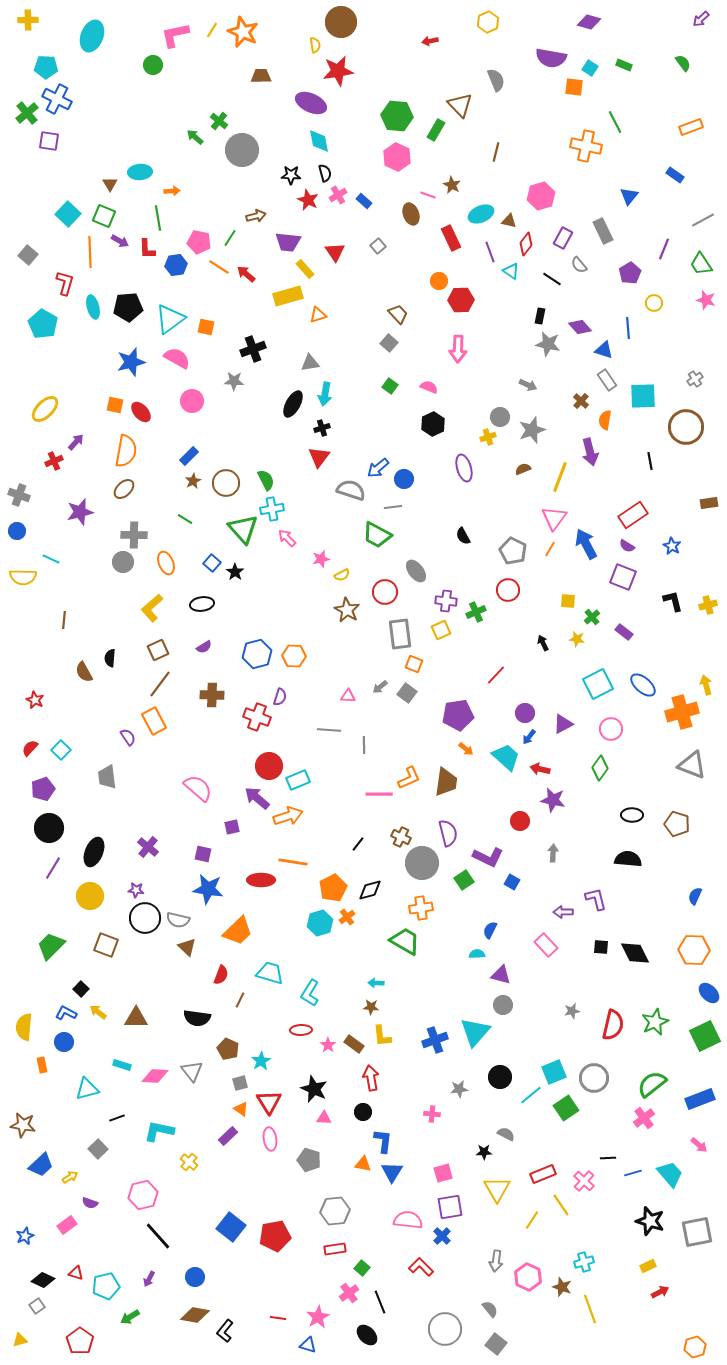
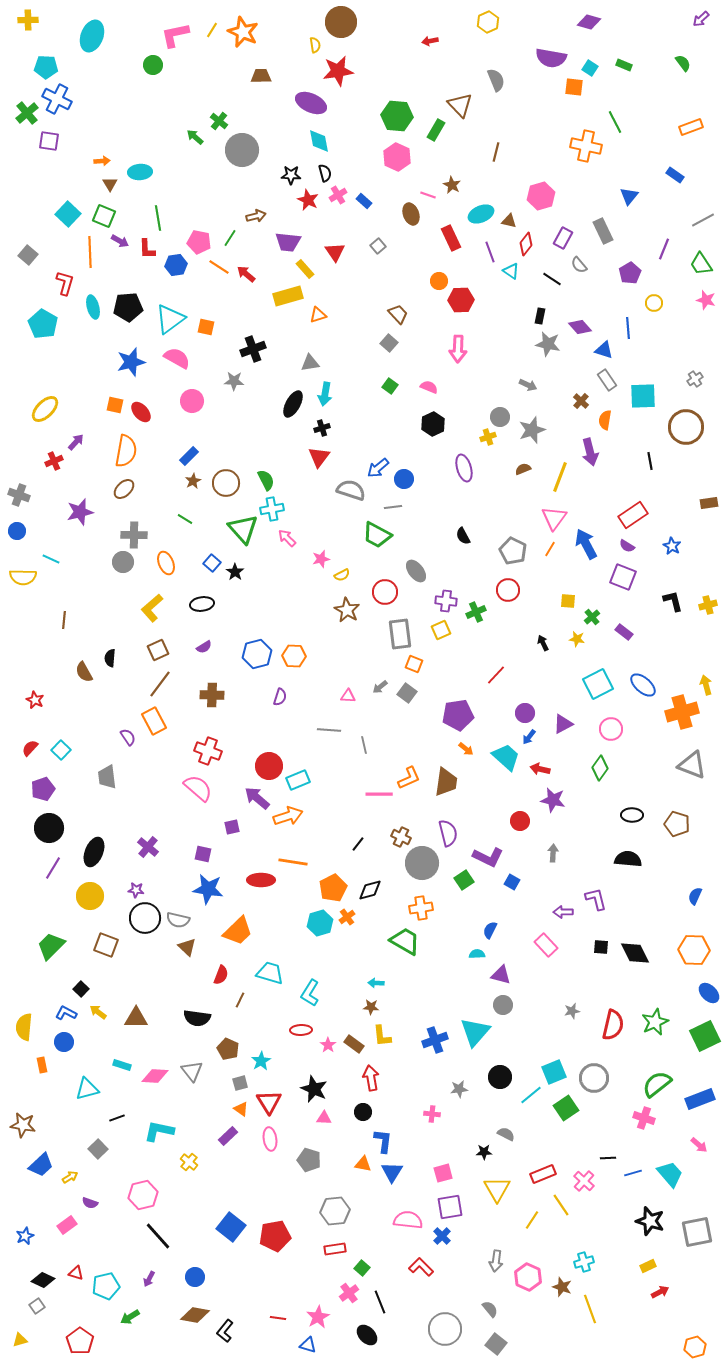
orange arrow at (172, 191): moved 70 px left, 30 px up
red cross at (257, 717): moved 49 px left, 34 px down
gray line at (364, 745): rotated 12 degrees counterclockwise
green semicircle at (652, 1084): moved 5 px right
pink cross at (644, 1118): rotated 35 degrees counterclockwise
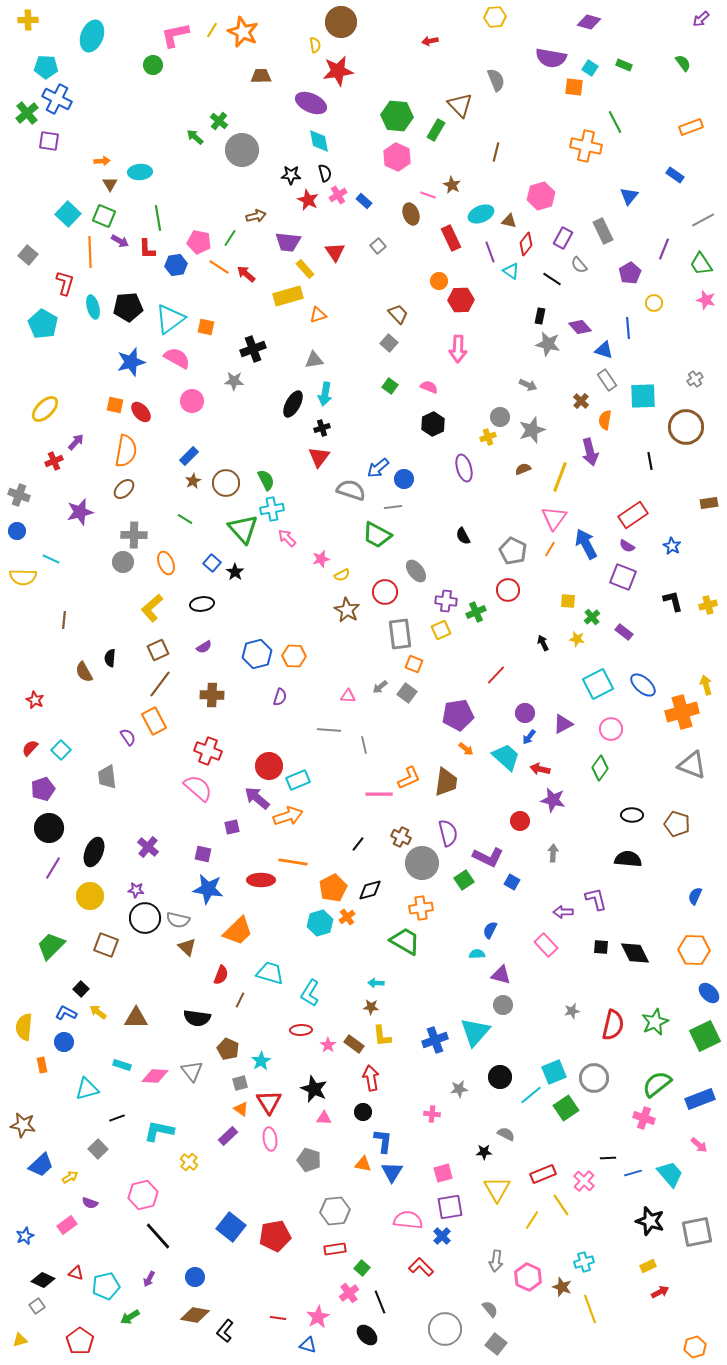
yellow hexagon at (488, 22): moved 7 px right, 5 px up; rotated 20 degrees clockwise
gray triangle at (310, 363): moved 4 px right, 3 px up
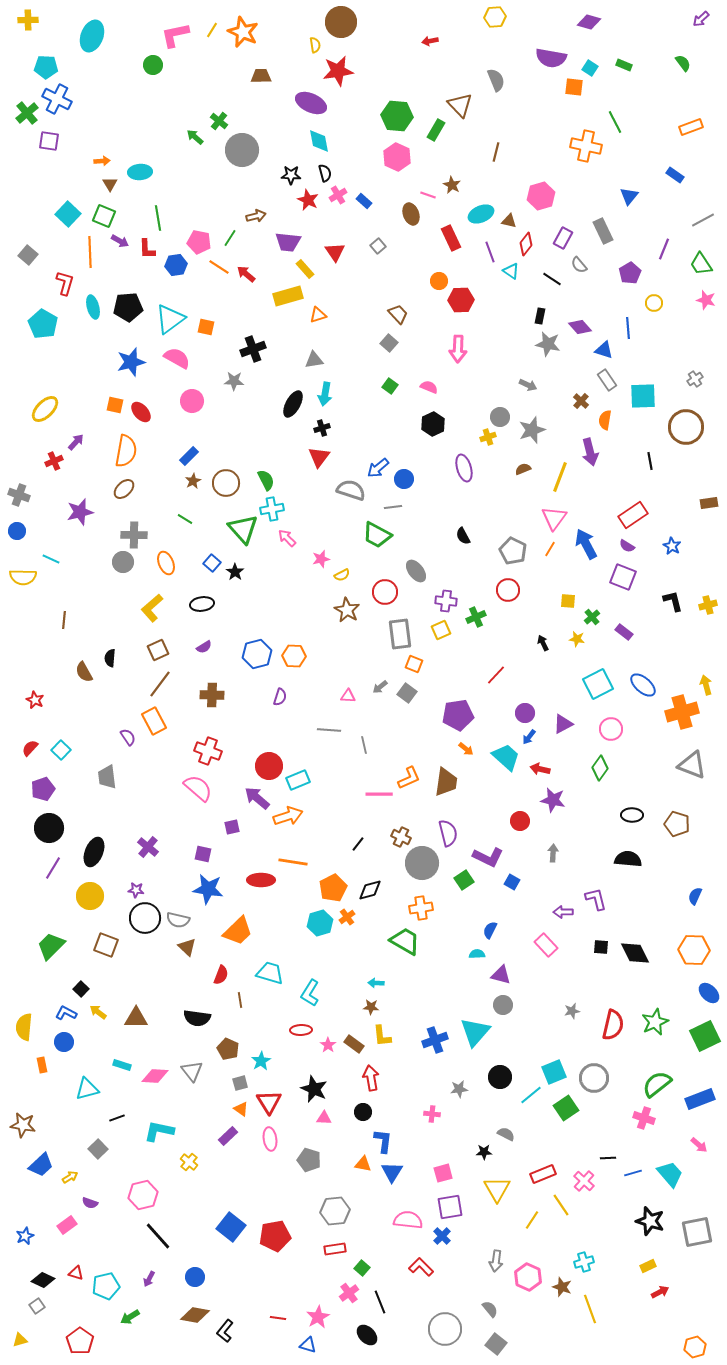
green cross at (476, 612): moved 5 px down
brown line at (240, 1000): rotated 35 degrees counterclockwise
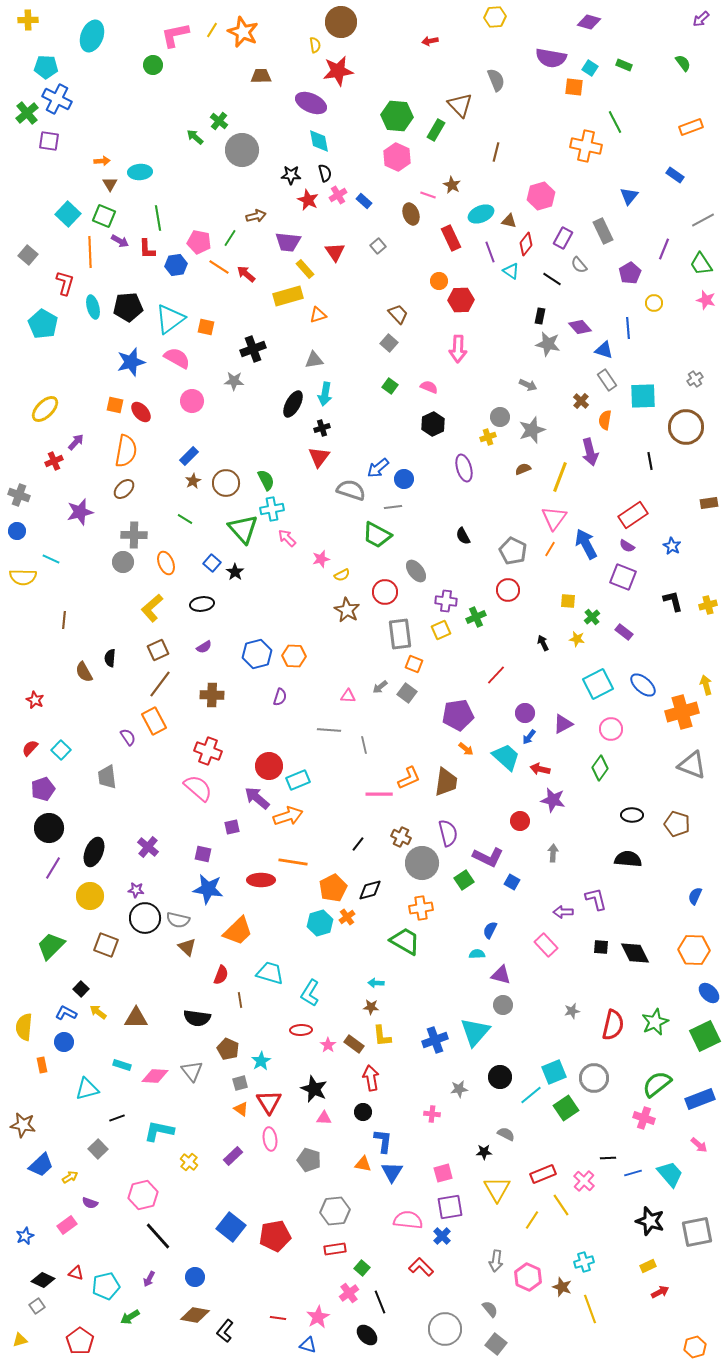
purple rectangle at (228, 1136): moved 5 px right, 20 px down
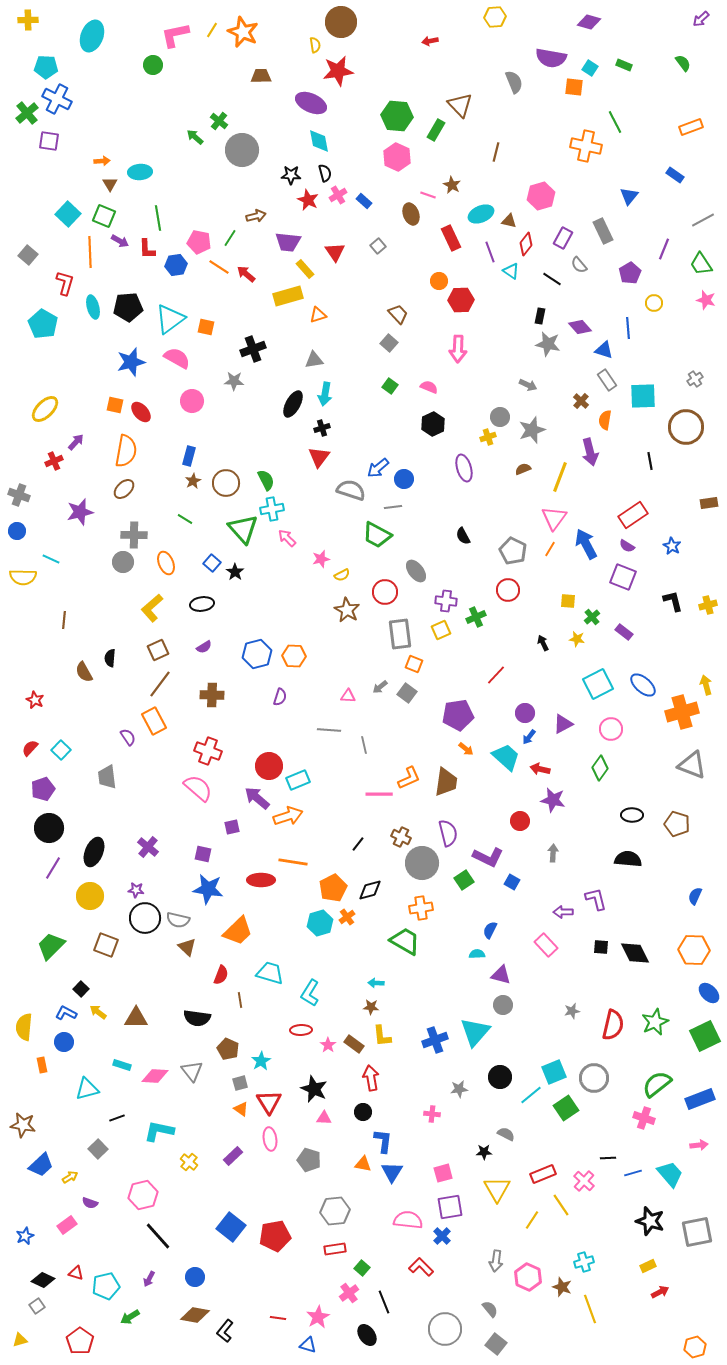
gray semicircle at (496, 80): moved 18 px right, 2 px down
blue rectangle at (189, 456): rotated 30 degrees counterclockwise
pink arrow at (699, 1145): rotated 48 degrees counterclockwise
black line at (380, 1302): moved 4 px right
black ellipse at (367, 1335): rotated 10 degrees clockwise
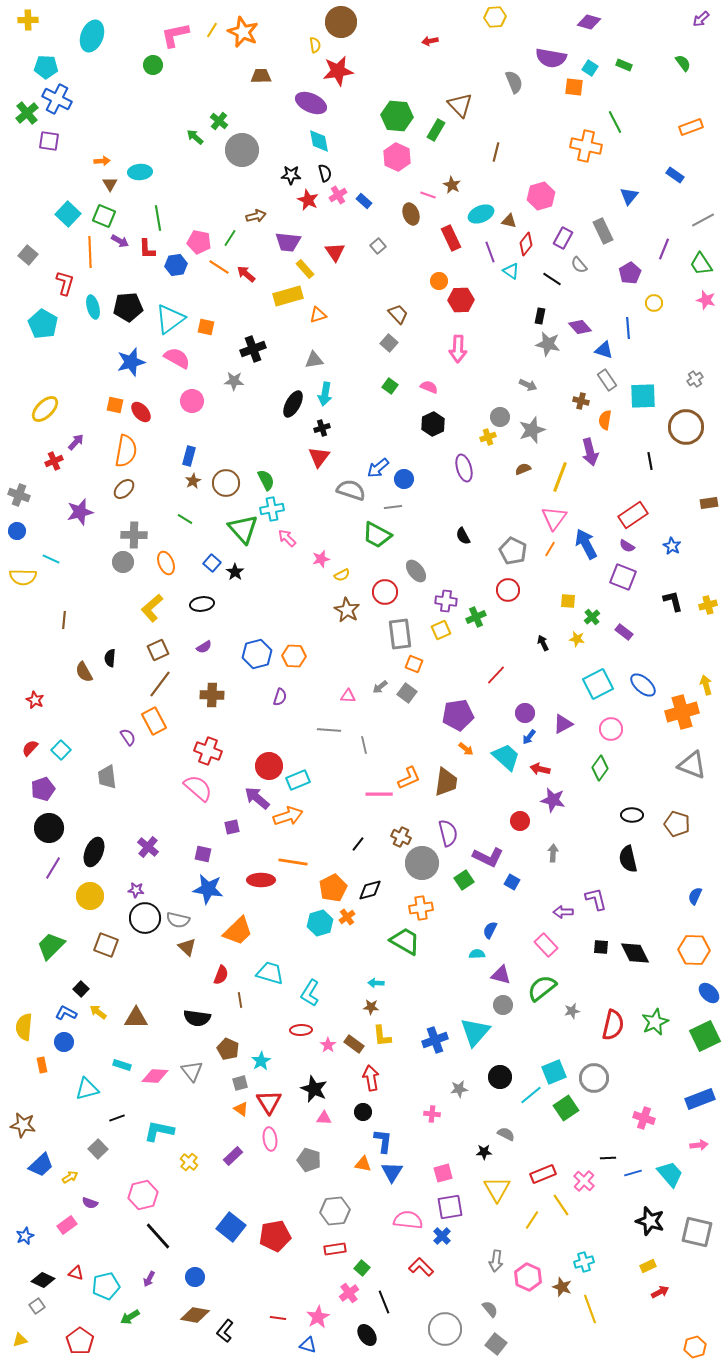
brown cross at (581, 401): rotated 28 degrees counterclockwise
black semicircle at (628, 859): rotated 108 degrees counterclockwise
green semicircle at (657, 1084): moved 115 px left, 96 px up
gray square at (697, 1232): rotated 24 degrees clockwise
